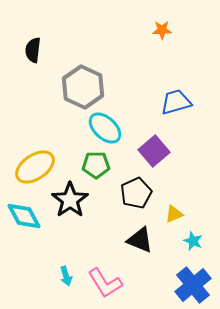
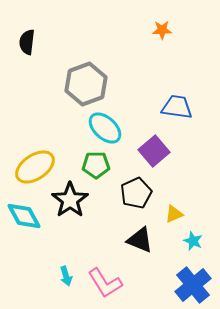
black semicircle: moved 6 px left, 8 px up
gray hexagon: moved 3 px right, 3 px up; rotated 15 degrees clockwise
blue trapezoid: moved 1 px right, 5 px down; rotated 24 degrees clockwise
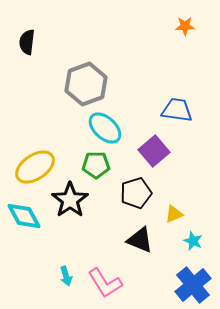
orange star: moved 23 px right, 4 px up
blue trapezoid: moved 3 px down
black pentagon: rotated 8 degrees clockwise
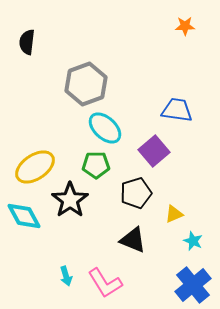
black triangle: moved 7 px left
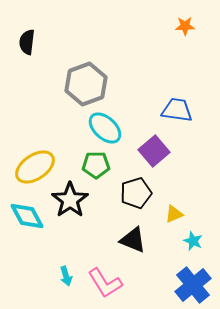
cyan diamond: moved 3 px right
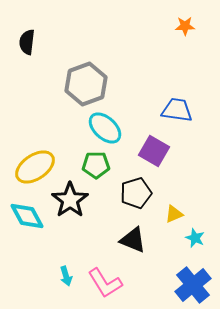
purple square: rotated 20 degrees counterclockwise
cyan star: moved 2 px right, 3 px up
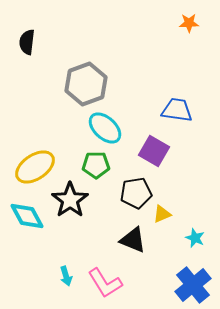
orange star: moved 4 px right, 3 px up
black pentagon: rotated 8 degrees clockwise
yellow triangle: moved 12 px left
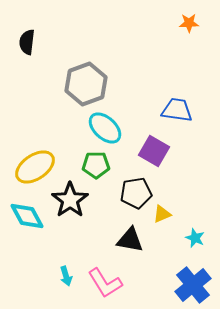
black triangle: moved 3 px left; rotated 12 degrees counterclockwise
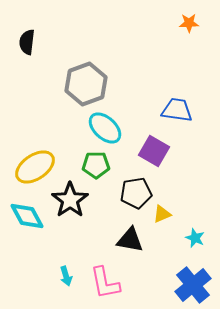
pink L-shape: rotated 21 degrees clockwise
